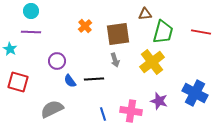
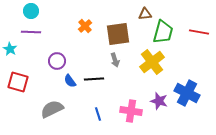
red line: moved 2 px left
blue cross: moved 8 px left
blue line: moved 5 px left
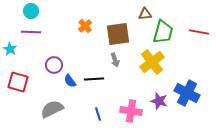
purple circle: moved 3 px left, 4 px down
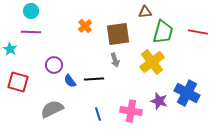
brown triangle: moved 2 px up
red line: moved 1 px left
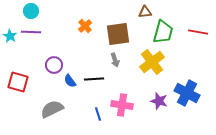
cyan star: moved 13 px up
pink cross: moved 9 px left, 6 px up
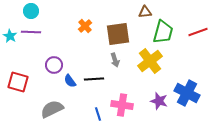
red line: rotated 30 degrees counterclockwise
yellow cross: moved 2 px left, 1 px up
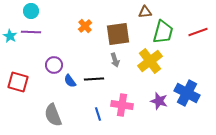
gray semicircle: moved 1 px right, 6 px down; rotated 85 degrees counterclockwise
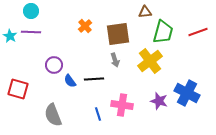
red square: moved 7 px down
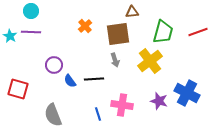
brown triangle: moved 13 px left
